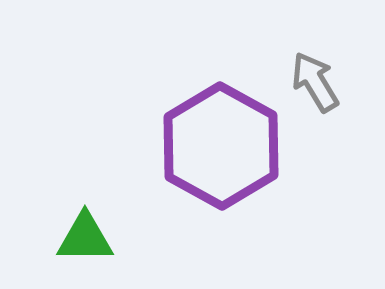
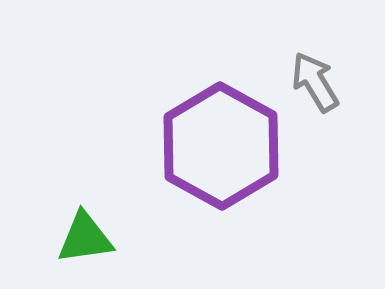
green triangle: rotated 8 degrees counterclockwise
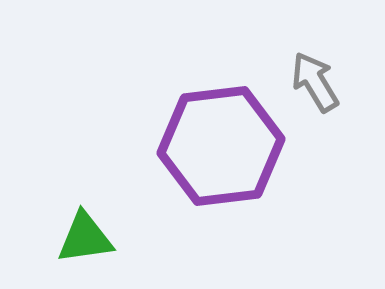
purple hexagon: rotated 24 degrees clockwise
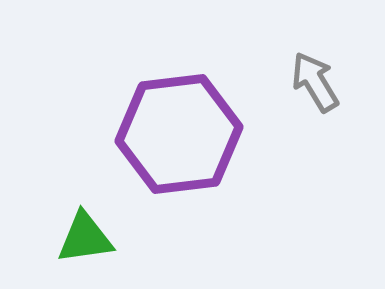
purple hexagon: moved 42 px left, 12 px up
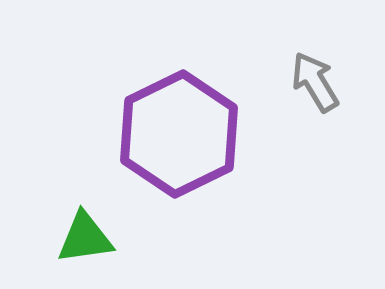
purple hexagon: rotated 19 degrees counterclockwise
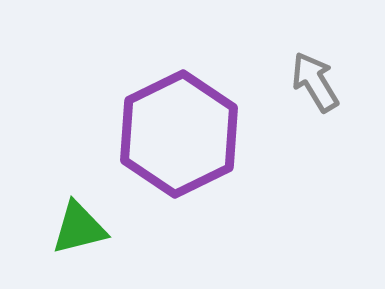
green triangle: moved 6 px left, 10 px up; rotated 6 degrees counterclockwise
